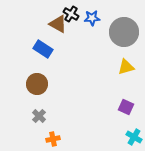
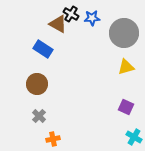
gray circle: moved 1 px down
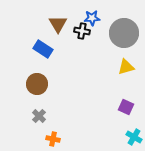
black cross: moved 11 px right, 17 px down; rotated 21 degrees counterclockwise
brown triangle: rotated 30 degrees clockwise
orange cross: rotated 24 degrees clockwise
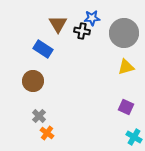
brown circle: moved 4 px left, 3 px up
orange cross: moved 6 px left, 6 px up; rotated 24 degrees clockwise
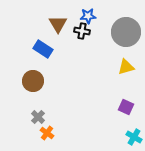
blue star: moved 4 px left, 2 px up
gray circle: moved 2 px right, 1 px up
gray cross: moved 1 px left, 1 px down
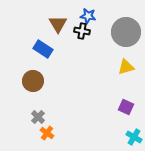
blue star: rotated 14 degrees clockwise
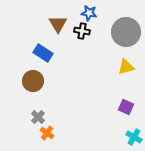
blue star: moved 1 px right, 3 px up
blue rectangle: moved 4 px down
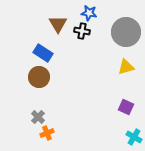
brown circle: moved 6 px right, 4 px up
orange cross: rotated 32 degrees clockwise
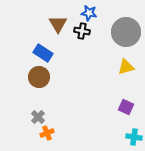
cyan cross: rotated 21 degrees counterclockwise
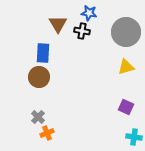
blue rectangle: rotated 60 degrees clockwise
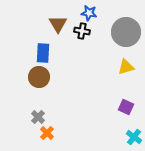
orange cross: rotated 24 degrees counterclockwise
cyan cross: rotated 28 degrees clockwise
